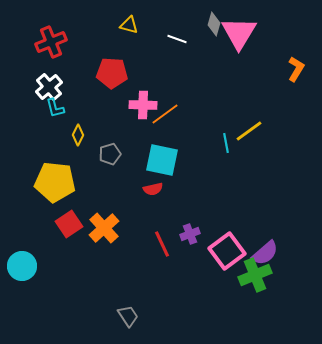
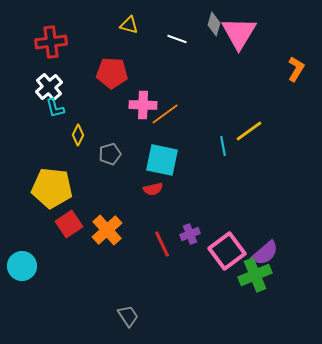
red cross: rotated 16 degrees clockwise
cyan line: moved 3 px left, 3 px down
yellow pentagon: moved 3 px left, 6 px down
orange cross: moved 3 px right, 2 px down
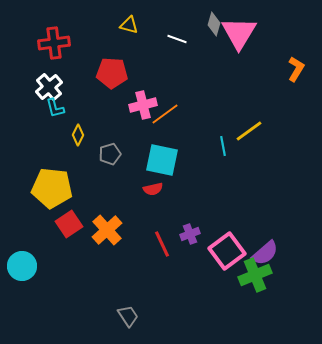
red cross: moved 3 px right, 1 px down
pink cross: rotated 16 degrees counterclockwise
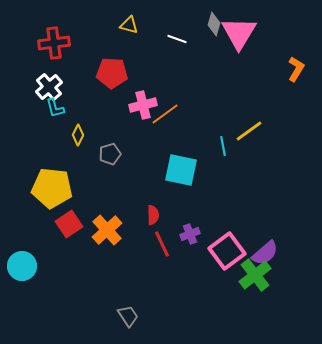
cyan square: moved 19 px right, 10 px down
red semicircle: moved 26 px down; rotated 78 degrees counterclockwise
green cross: rotated 16 degrees counterclockwise
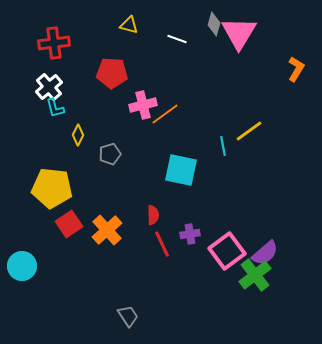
purple cross: rotated 12 degrees clockwise
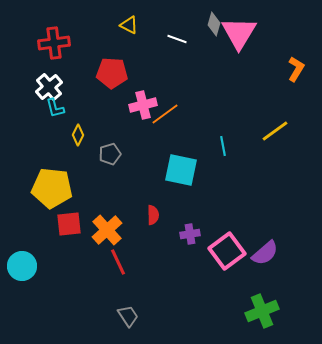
yellow triangle: rotated 12 degrees clockwise
yellow line: moved 26 px right
red square: rotated 28 degrees clockwise
red line: moved 44 px left, 18 px down
green cross: moved 7 px right, 36 px down; rotated 16 degrees clockwise
